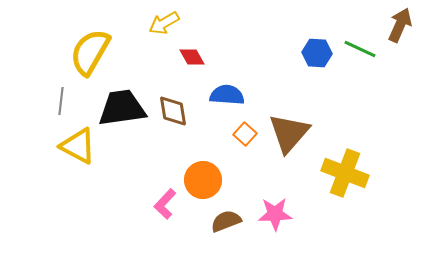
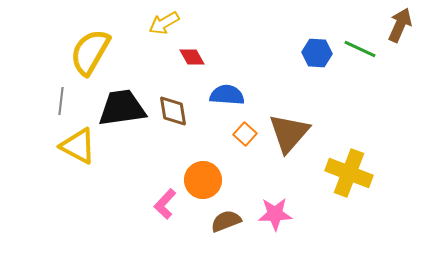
yellow cross: moved 4 px right
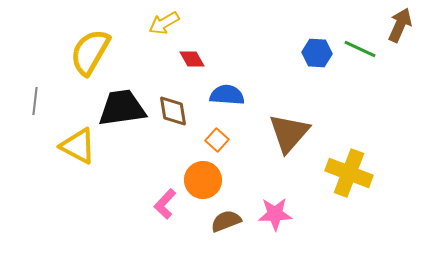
red diamond: moved 2 px down
gray line: moved 26 px left
orange square: moved 28 px left, 6 px down
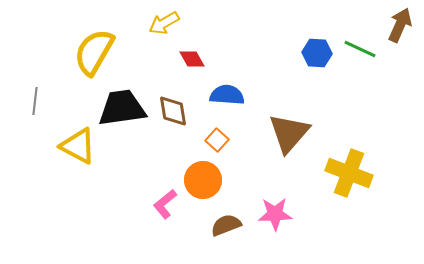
yellow semicircle: moved 4 px right
pink L-shape: rotated 8 degrees clockwise
brown semicircle: moved 4 px down
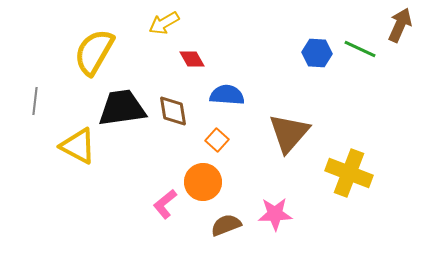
orange circle: moved 2 px down
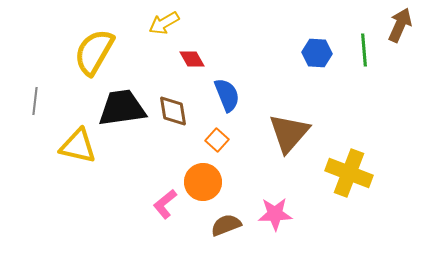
green line: moved 4 px right, 1 px down; rotated 60 degrees clockwise
blue semicircle: rotated 64 degrees clockwise
yellow triangle: rotated 15 degrees counterclockwise
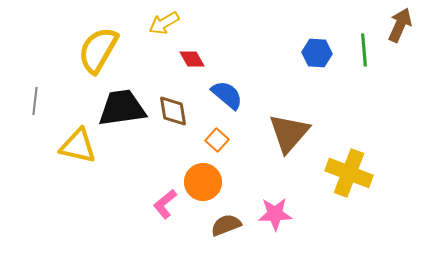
yellow semicircle: moved 4 px right, 2 px up
blue semicircle: rotated 28 degrees counterclockwise
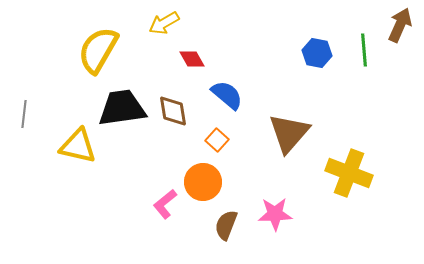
blue hexagon: rotated 8 degrees clockwise
gray line: moved 11 px left, 13 px down
brown semicircle: rotated 48 degrees counterclockwise
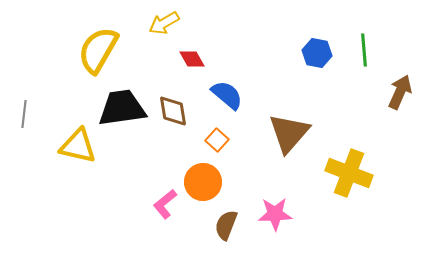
brown arrow: moved 67 px down
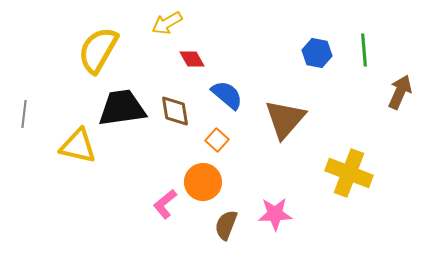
yellow arrow: moved 3 px right
brown diamond: moved 2 px right
brown triangle: moved 4 px left, 14 px up
